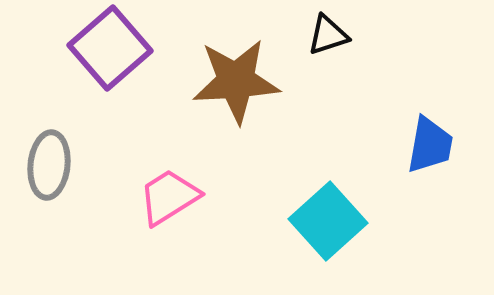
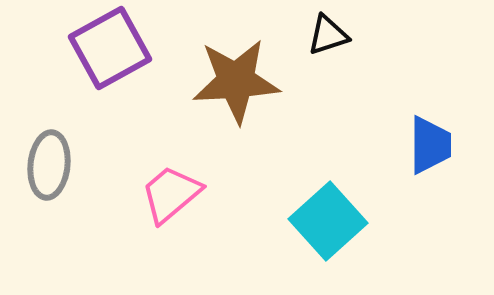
purple square: rotated 12 degrees clockwise
blue trapezoid: rotated 10 degrees counterclockwise
pink trapezoid: moved 2 px right, 3 px up; rotated 8 degrees counterclockwise
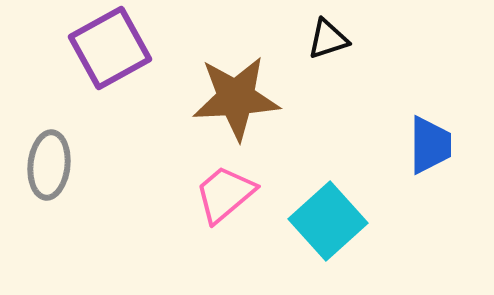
black triangle: moved 4 px down
brown star: moved 17 px down
pink trapezoid: moved 54 px right
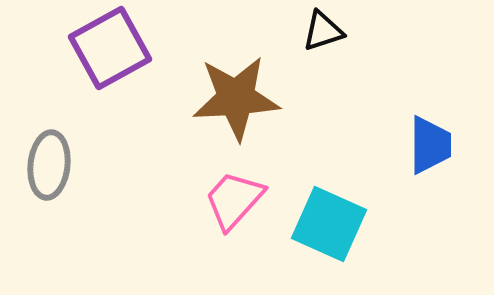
black triangle: moved 5 px left, 8 px up
pink trapezoid: moved 9 px right, 6 px down; rotated 8 degrees counterclockwise
cyan square: moved 1 px right, 3 px down; rotated 24 degrees counterclockwise
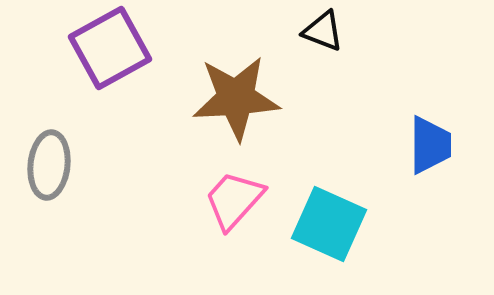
black triangle: rotated 39 degrees clockwise
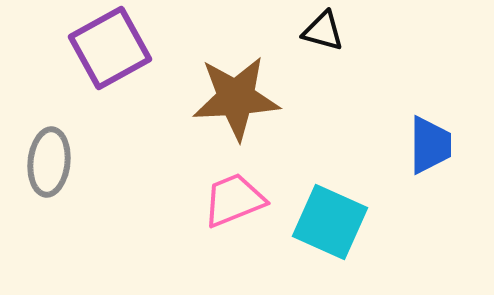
black triangle: rotated 6 degrees counterclockwise
gray ellipse: moved 3 px up
pink trapezoid: rotated 26 degrees clockwise
cyan square: moved 1 px right, 2 px up
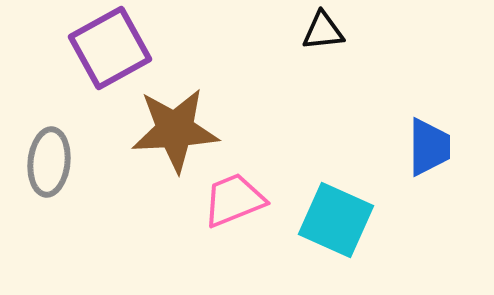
black triangle: rotated 21 degrees counterclockwise
brown star: moved 61 px left, 32 px down
blue trapezoid: moved 1 px left, 2 px down
cyan square: moved 6 px right, 2 px up
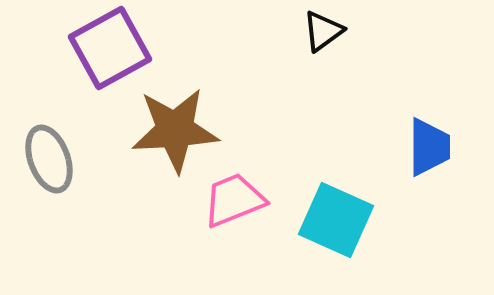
black triangle: rotated 30 degrees counterclockwise
gray ellipse: moved 3 px up; rotated 26 degrees counterclockwise
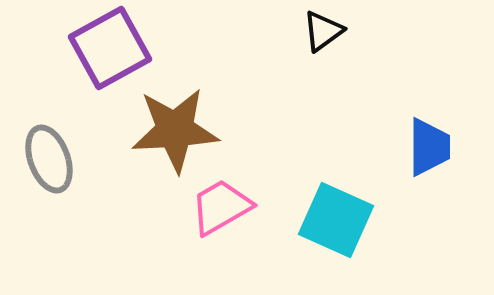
pink trapezoid: moved 13 px left, 7 px down; rotated 8 degrees counterclockwise
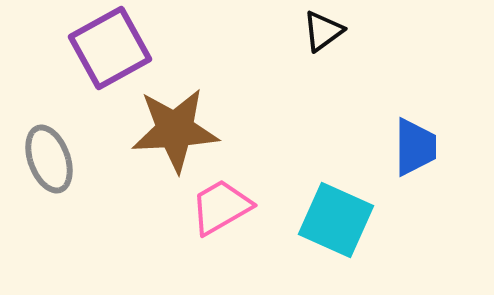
blue trapezoid: moved 14 px left
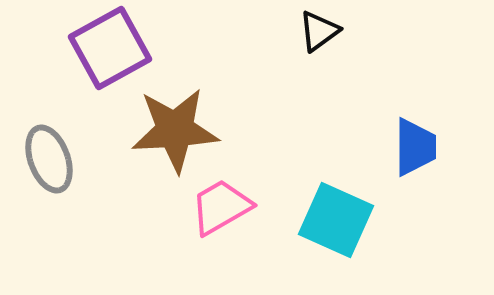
black triangle: moved 4 px left
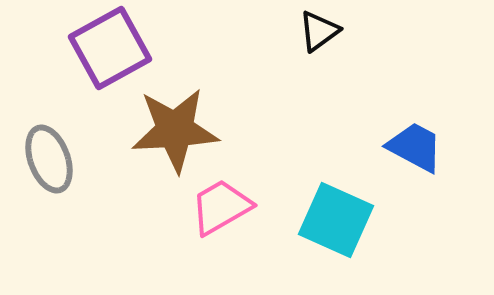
blue trapezoid: rotated 62 degrees counterclockwise
